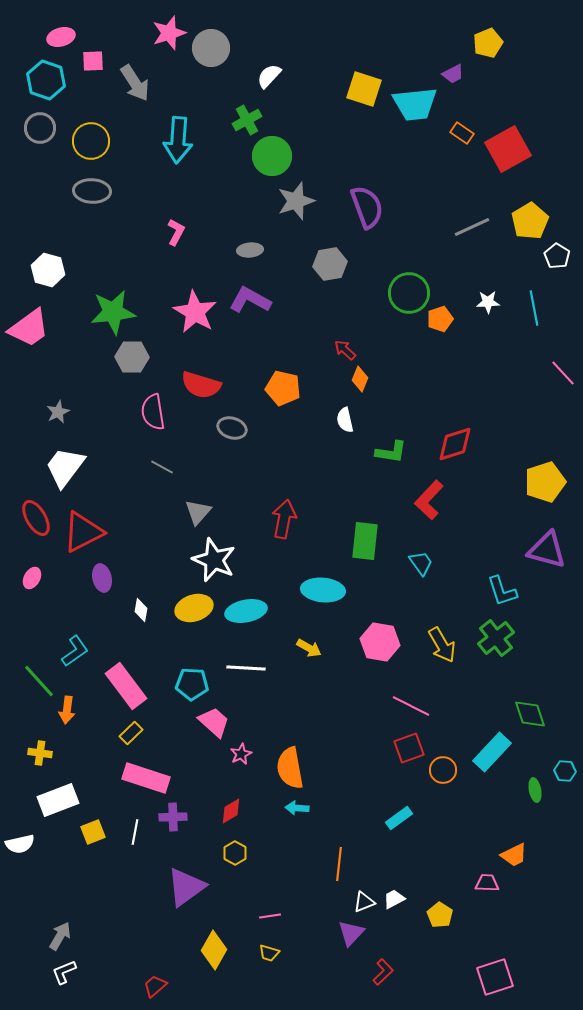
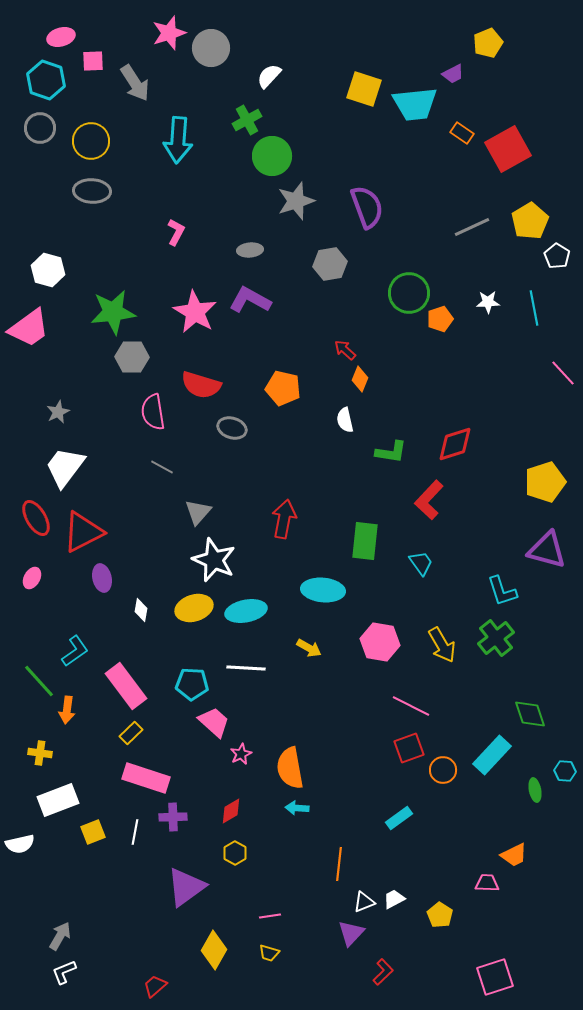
cyan rectangle at (492, 752): moved 3 px down
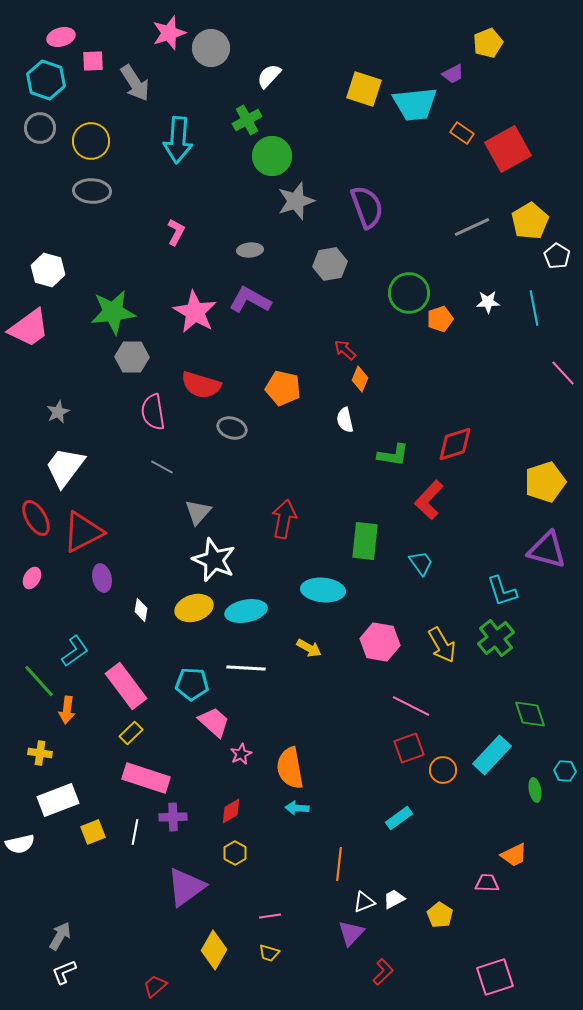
green L-shape at (391, 452): moved 2 px right, 3 px down
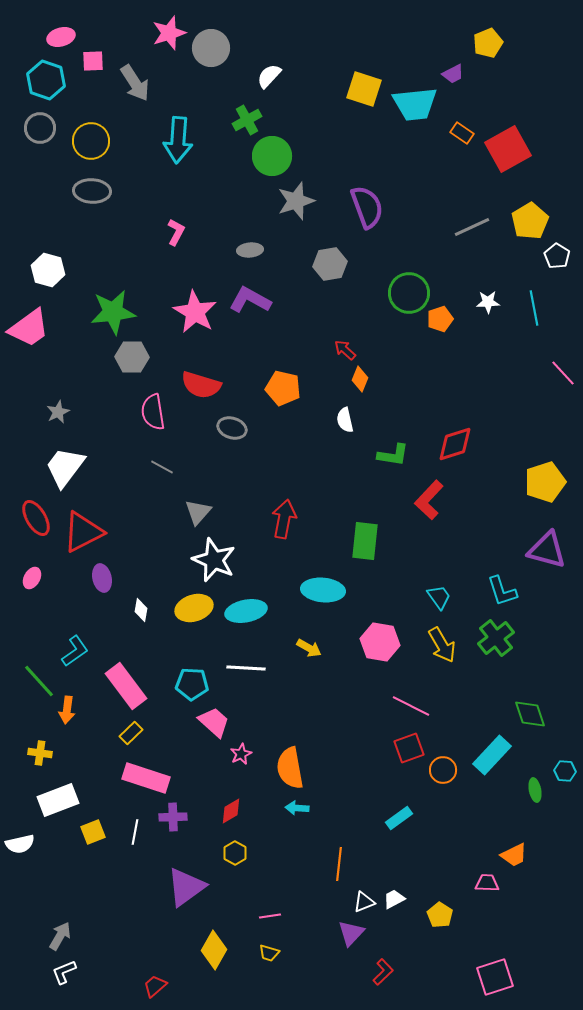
cyan trapezoid at (421, 563): moved 18 px right, 34 px down
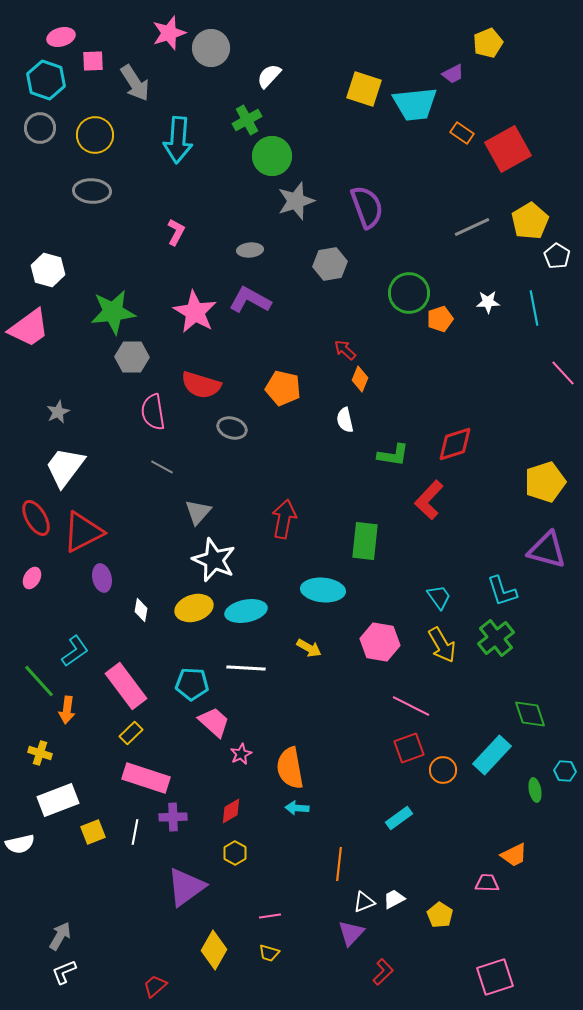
yellow circle at (91, 141): moved 4 px right, 6 px up
yellow cross at (40, 753): rotated 10 degrees clockwise
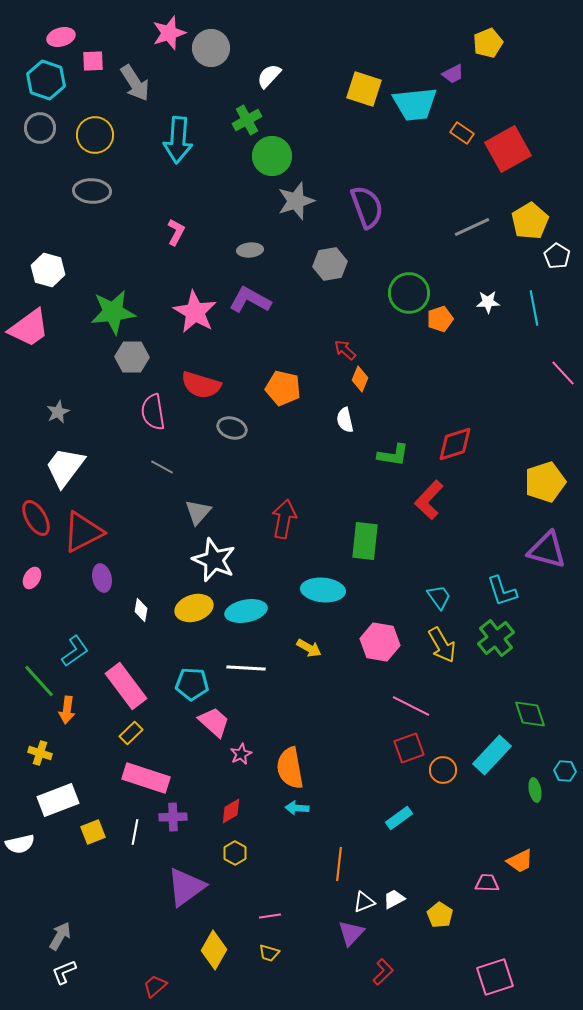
orange trapezoid at (514, 855): moved 6 px right, 6 px down
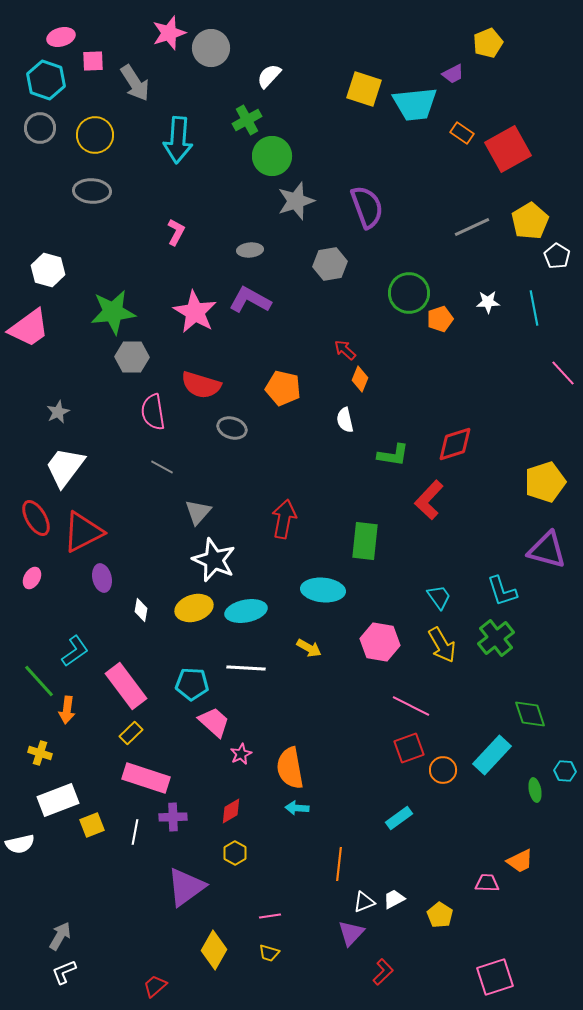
yellow square at (93, 832): moved 1 px left, 7 px up
